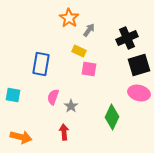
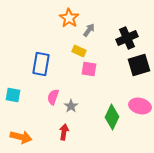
pink ellipse: moved 1 px right, 13 px down
red arrow: rotated 14 degrees clockwise
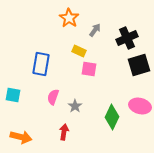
gray arrow: moved 6 px right
gray star: moved 4 px right
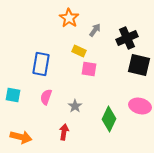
black square: rotated 30 degrees clockwise
pink semicircle: moved 7 px left
green diamond: moved 3 px left, 2 px down
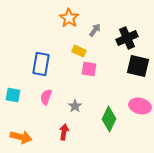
black square: moved 1 px left, 1 px down
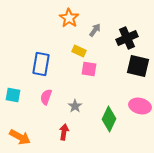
orange arrow: moved 1 px left; rotated 15 degrees clockwise
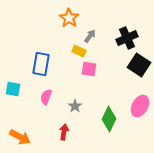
gray arrow: moved 5 px left, 6 px down
black square: moved 1 px right, 1 px up; rotated 20 degrees clockwise
cyan square: moved 6 px up
pink ellipse: rotated 75 degrees counterclockwise
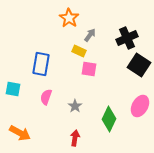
gray arrow: moved 1 px up
red arrow: moved 11 px right, 6 px down
orange arrow: moved 4 px up
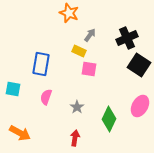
orange star: moved 5 px up; rotated 12 degrees counterclockwise
gray star: moved 2 px right, 1 px down
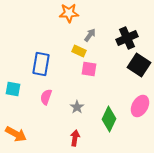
orange star: rotated 24 degrees counterclockwise
orange arrow: moved 4 px left, 1 px down
